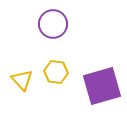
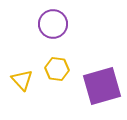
yellow hexagon: moved 1 px right, 3 px up
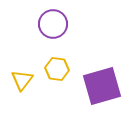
yellow triangle: rotated 20 degrees clockwise
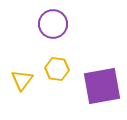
purple square: rotated 6 degrees clockwise
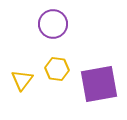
purple square: moved 3 px left, 2 px up
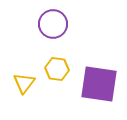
yellow triangle: moved 2 px right, 3 px down
purple square: rotated 18 degrees clockwise
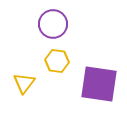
yellow hexagon: moved 8 px up
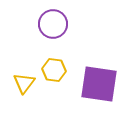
yellow hexagon: moved 3 px left, 9 px down
